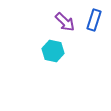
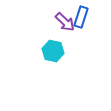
blue rectangle: moved 13 px left, 3 px up
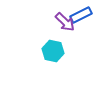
blue rectangle: moved 2 px up; rotated 45 degrees clockwise
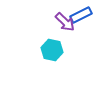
cyan hexagon: moved 1 px left, 1 px up
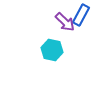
blue rectangle: rotated 35 degrees counterclockwise
